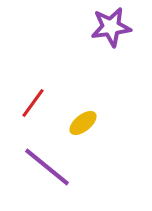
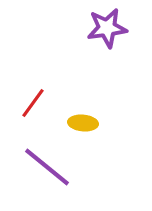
purple star: moved 4 px left, 1 px down
yellow ellipse: rotated 44 degrees clockwise
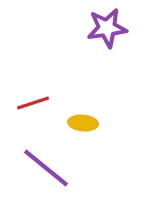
red line: rotated 36 degrees clockwise
purple line: moved 1 px left, 1 px down
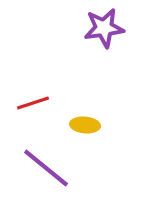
purple star: moved 3 px left
yellow ellipse: moved 2 px right, 2 px down
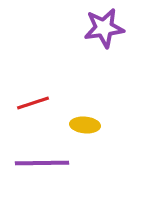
purple line: moved 4 px left, 5 px up; rotated 40 degrees counterclockwise
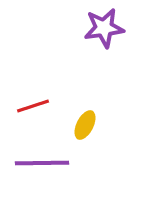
red line: moved 3 px down
yellow ellipse: rotated 68 degrees counterclockwise
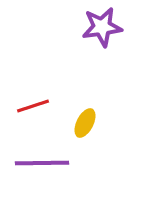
purple star: moved 2 px left, 1 px up
yellow ellipse: moved 2 px up
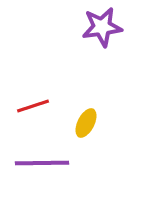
yellow ellipse: moved 1 px right
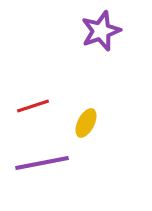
purple star: moved 1 px left, 4 px down; rotated 12 degrees counterclockwise
purple line: rotated 10 degrees counterclockwise
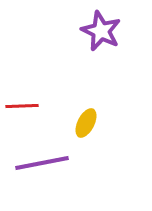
purple star: rotated 27 degrees counterclockwise
red line: moved 11 px left; rotated 16 degrees clockwise
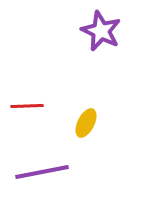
red line: moved 5 px right
purple line: moved 9 px down
